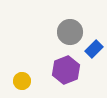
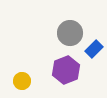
gray circle: moved 1 px down
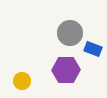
blue rectangle: moved 1 px left; rotated 66 degrees clockwise
purple hexagon: rotated 20 degrees clockwise
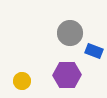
blue rectangle: moved 1 px right, 2 px down
purple hexagon: moved 1 px right, 5 px down
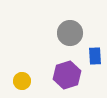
blue rectangle: moved 1 px right, 5 px down; rotated 66 degrees clockwise
purple hexagon: rotated 16 degrees counterclockwise
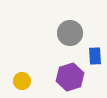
purple hexagon: moved 3 px right, 2 px down
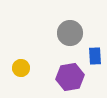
purple hexagon: rotated 8 degrees clockwise
yellow circle: moved 1 px left, 13 px up
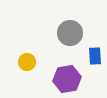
yellow circle: moved 6 px right, 6 px up
purple hexagon: moved 3 px left, 2 px down
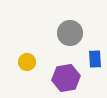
blue rectangle: moved 3 px down
purple hexagon: moved 1 px left, 1 px up
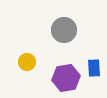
gray circle: moved 6 px left, 3 px up
blue rectangle: moved 1 px left, 9 px down
